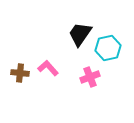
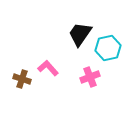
brown cross: moved 2 px right, 6 px down; rotated 12 degrees clockwise
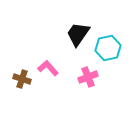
black trapezoid: moved 2 px left
pink cross: moved 2 px left
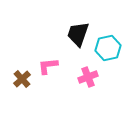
black trapezoid: rotated 16 degrees counterclockwise
pink L-shape: moved 2 px up; rotated 55 degrees counterclockwise
brown cross: rotated 30 degrees clockwise
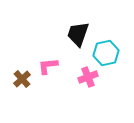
cyan hexagon: moved 2 px left, 5 px down
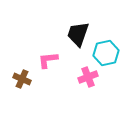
pink L-shape: moved 6 px up
brown cross: rotated 24 degrees counterclockwise
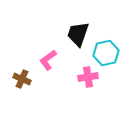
pink L-shape: rotated 30 degrees counterclockwise
pink cross: rotated 12 degrees clockwise
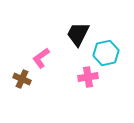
black trapezoid: rotated 8 degrees clockwise
pink L-shape: moved 7 px left, 2 px up
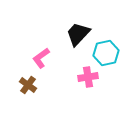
black trapezoid: rotated 16 degrees clockwise
brown cross: moved 6 px right, 6 px down; rotated 12 degrees clockwise
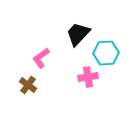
cyan hexagon: rotated 10 degrees clockwise
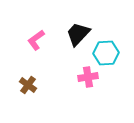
pink L-shape: moved 5 px left, 18 px up
